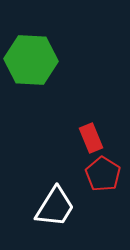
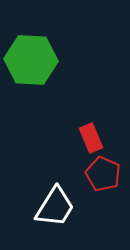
red pentagon: rotated 8 degrees counterclockwise
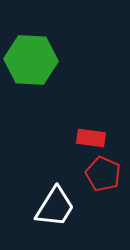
red rectangle: rotated 60 degrees counterclockwise
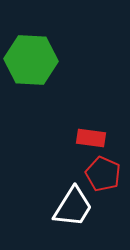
white trapezoid: moved 18 px right
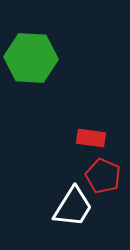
green hexagon: moved 2 px up
red pentagon: moved 2 px down
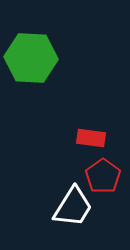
red pentagon: rotated 12 degrees clockwise
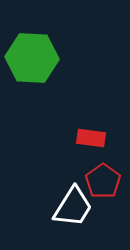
green hexagon: moved 1 px right
red pentagon: moved 5 px down
